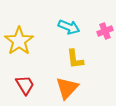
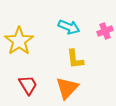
red trapezoid: moved 3 px right
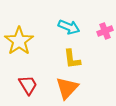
yellow L-shape: moved 3 px left
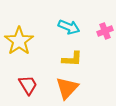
yellow L-shape: rotated 80 degrees counterclockwise
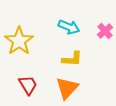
pink cross: rotated 21 degrees counterclockwise
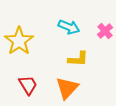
yellow L-shape: moved 6 px right
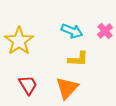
cyan arrow: moved 3 px right, 4 px down
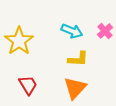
orange triangle: moved 8 px right
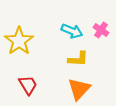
pink cross: moved 4 px left, 1 px up; rotated 14 degrees counterclockwise
orange triangle: moved 4 px right, 1 px down
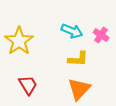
pink cross: moved 5 px down
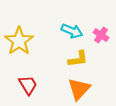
yellow L-shape: rotated 10 degrees counterclockwise
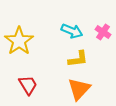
pink cross: moved 2 px right, 3 px up
